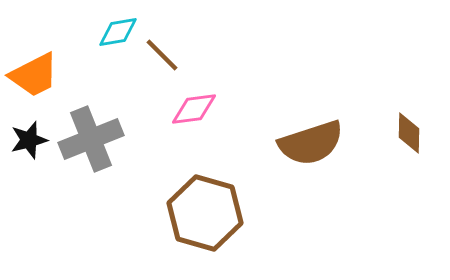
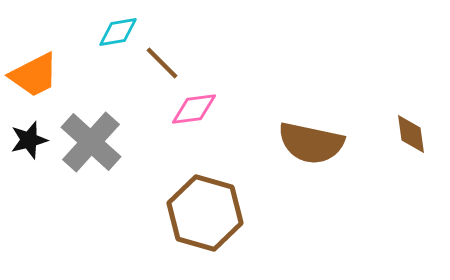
brown line: moved 8 px down
brown diamond: moved 2 px right, 1 px down; rotated 9 degrees counterclockwise
gray cross: moved 3 px down; rotated 26 degrees counterclockwise
brown semicircle: rotated 30 degrees clockwise
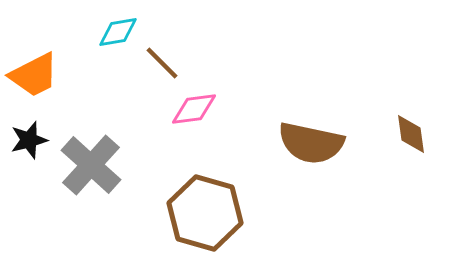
gray cross: moved 23 px down
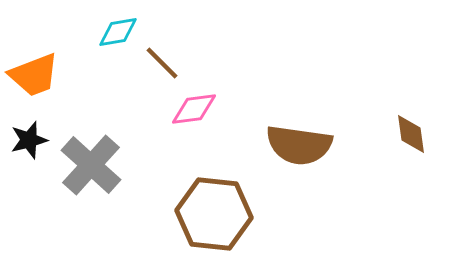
orange trapezoid: rotated 6 degrees clockwise
brown semicircle: moved 12 px left, 2 px down; rotated 4 degrees counterclockwise
brown hexagon: moved 9 px right, 1 px down; rotated 10 degrees counterclockwise
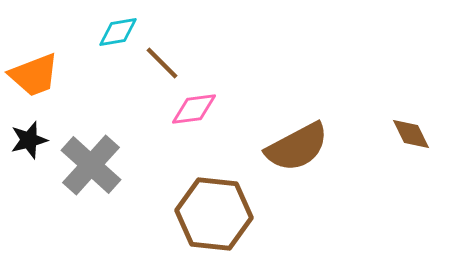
brown diamond: rotated 18 degrees counterclockwise
brown semicircle: moved 2 px left, 2 px down; rotated 36 degrees counterclockwise
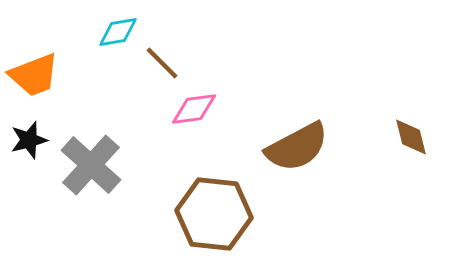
brown diamond: moved 3 px down; rotated 12 degrees clockwise
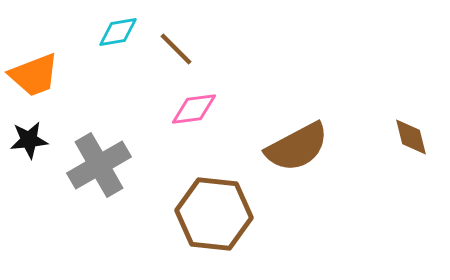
brown line: moved 14 px right, 14 px up
black star: rotated 9 degrees clockwise
gray cross: moved 8 px right; rotated 18 degrees clockwise
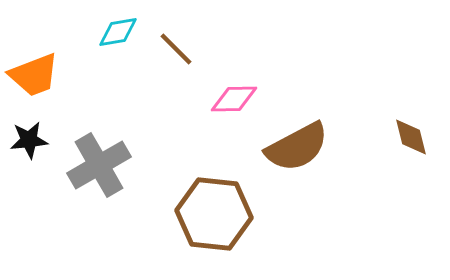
pink diamond: moved 40 px right, 10 px up; rotated 6 degrees clockwise
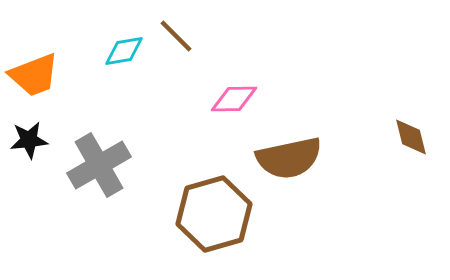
cyan diamond: moved 6 px right, 19 px down
brown line: moved 13 px up
brown semicircle: moved 8 px left, 11 px down; rotated 16 degrees clockwise
brown hexagon: rotated 22 degrees counterclockwise
